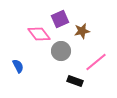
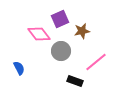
blue semicircle: moved 1 px right, 2 px down
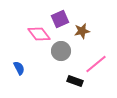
pink line: moved 2 px down
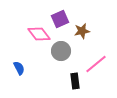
black rectangle: rotated 63 degrees clockwise
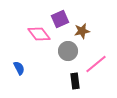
gray circle: moved 7 px right
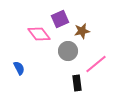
black rectangle: moved 2 px right, 2 px down
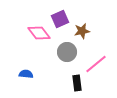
pink diamond: moved 1 px up
gray circle: moved 1 px left, 1 px down
blue semicircle: moved 7 px right, 6 px down; rotated 56 degrees counterclockwise
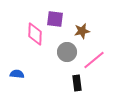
purple square: moved 5 px left; rotated 30 degrees clockwise
pink diamond: moved 4 px left, 1 px down; rotated 40 degrees clockwise
pink line: moved 2 px left, 4 px up
blue semicircle: moved 9 px left
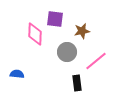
pink line: moved 2 px right, 1 px down
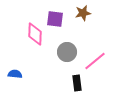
brown star: moved 1 px right, 18 px up
pink line: moved 1 px left
blue semicircle: moved 2 px left
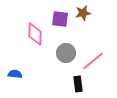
purple square: moved 5 px right
gray circle: moved 1 px left, 1 px down
pink line: moved 2 px left
black rectangle: moved 1 px right, 1 px down
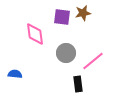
purple square: moved 2 px right, 2 px up
pink diamond: rotated 10 degrees counterclockwise
